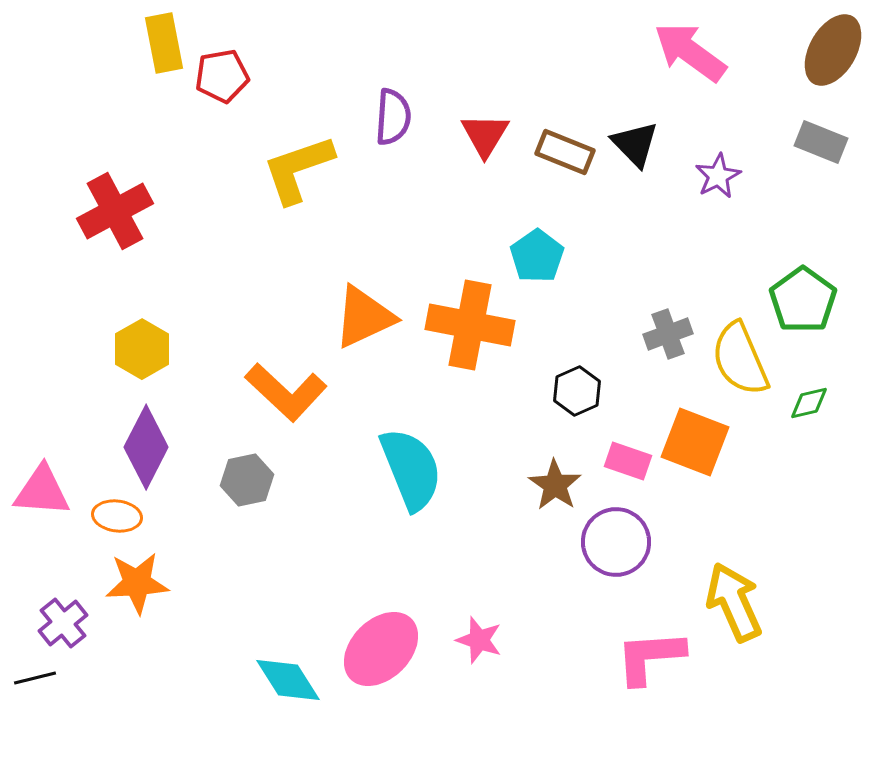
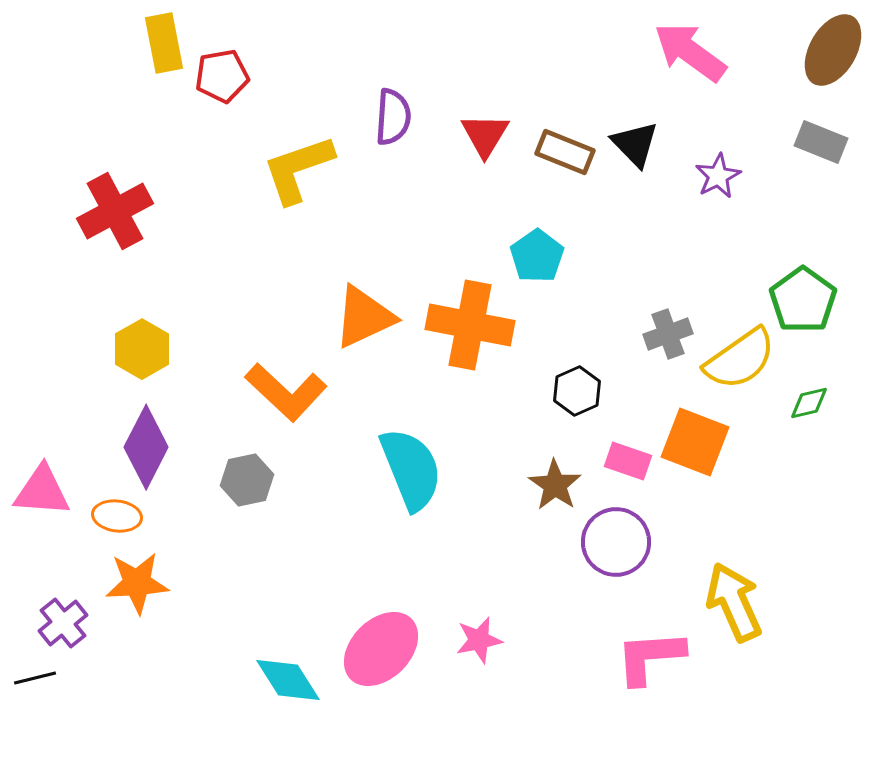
yellow semicircle: rotated 102 degrees counterclockwise
pink star: rotated 30 degrees counterclockwise
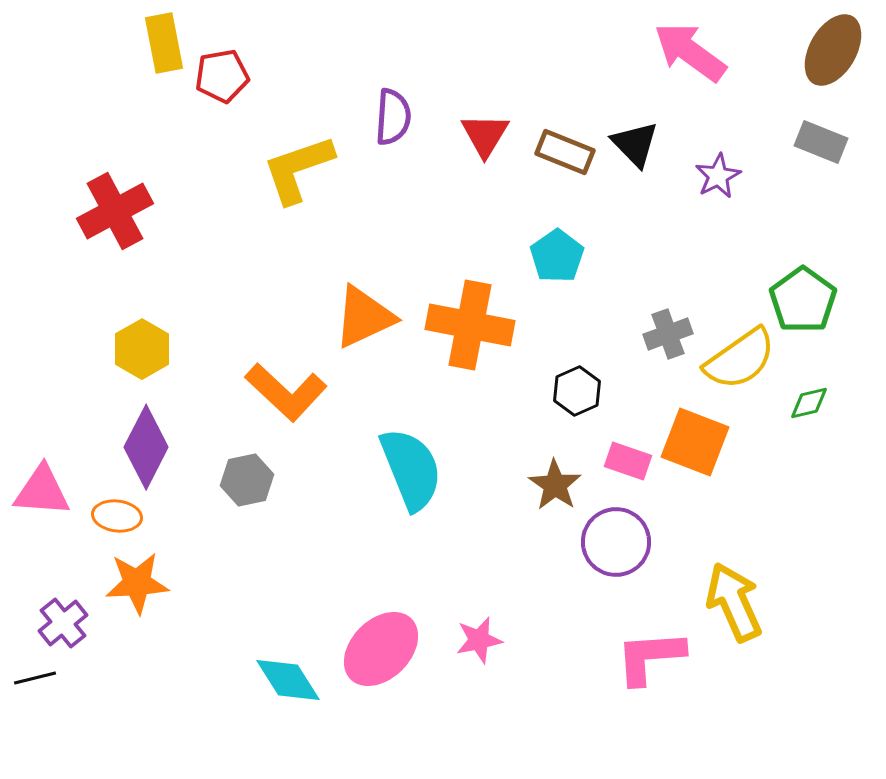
cyan pentagon: moved 20 px right
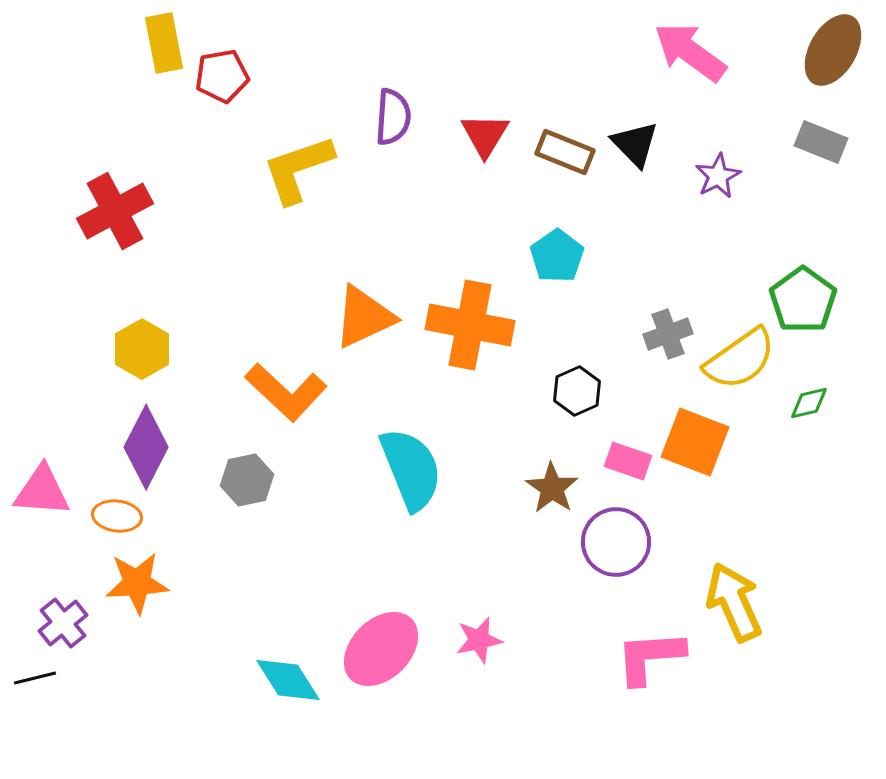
brown star: moved 3 px left, 3 px down
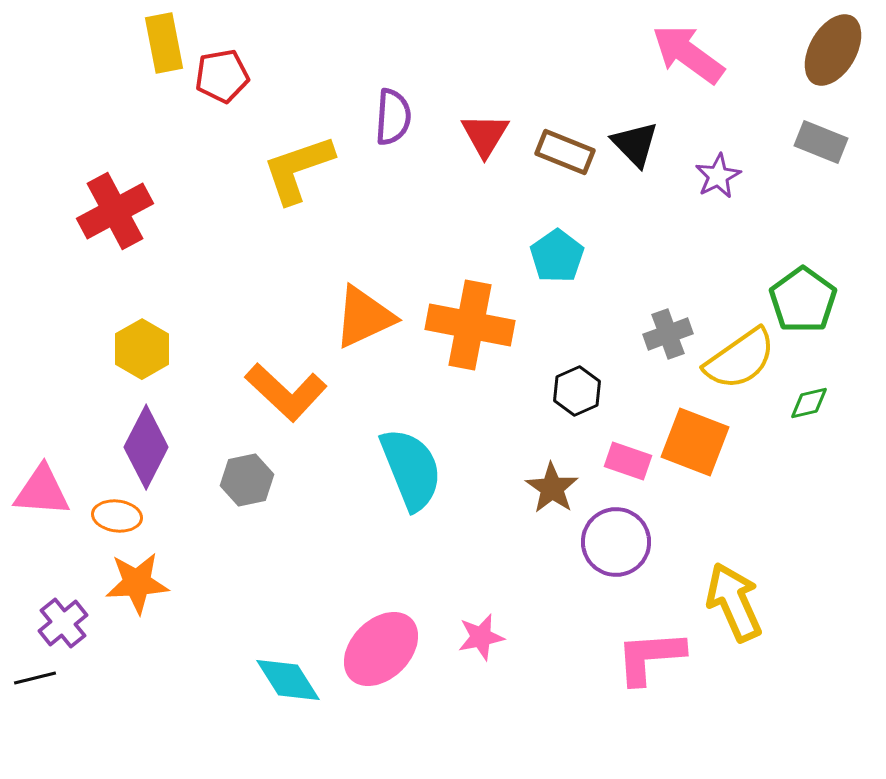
pink arrow: moved 2 px left, 2 px down
pink star: moved 2 px right, 3 px up
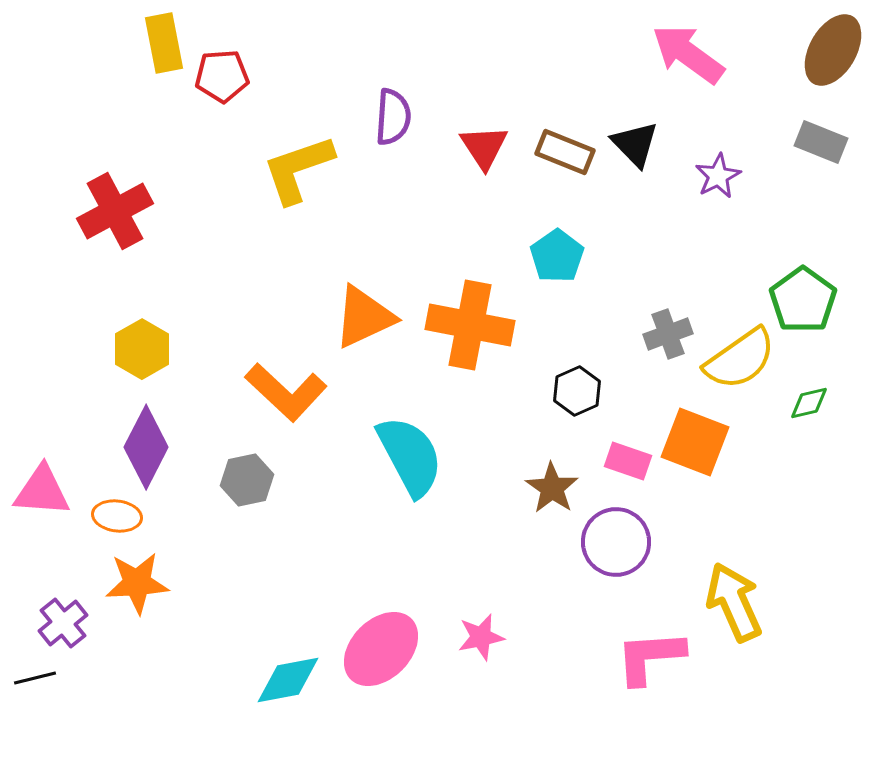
red pentagon: rotated 6 degrees clockwise
red triangle: moved 1 px left, 12 px down; rotated 4 degrees counterclockwise
cyan semicircle: moved 1 px left, 13 px up; rotated 6 degrees counterclockwise
cyan diamond: rotated 68 degrees counterclockwise
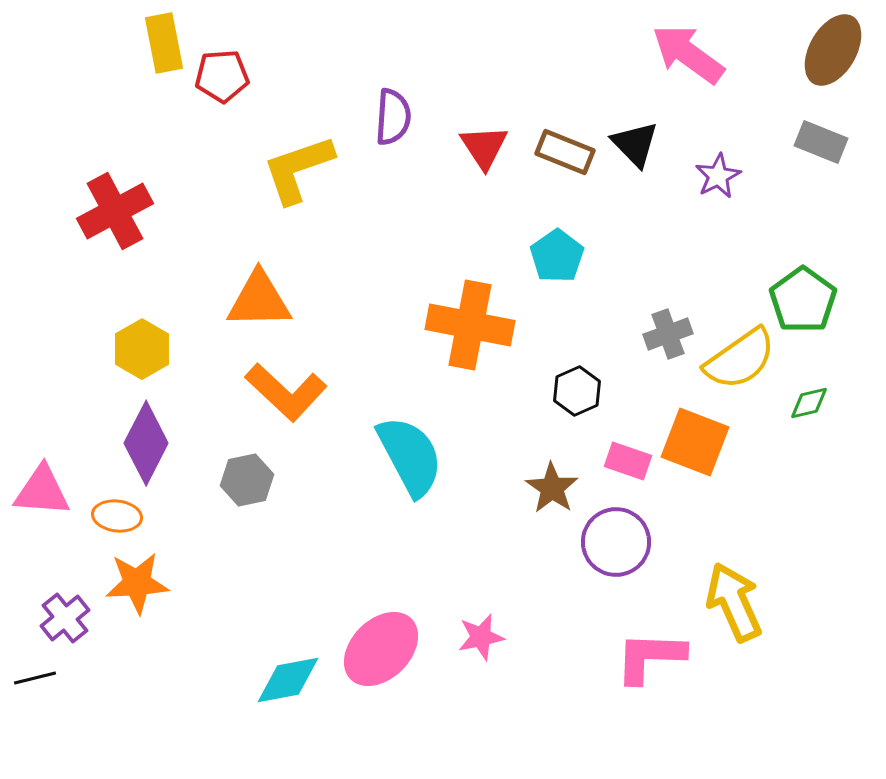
orange triangle: moved 105 px left, 17 px up; rotated 24 degrees clockwise
purple diamond: moved 4 px up
purple cross: moved 2 px right, 5 px up
pink L-shape: rotated 6 degrees clockwise
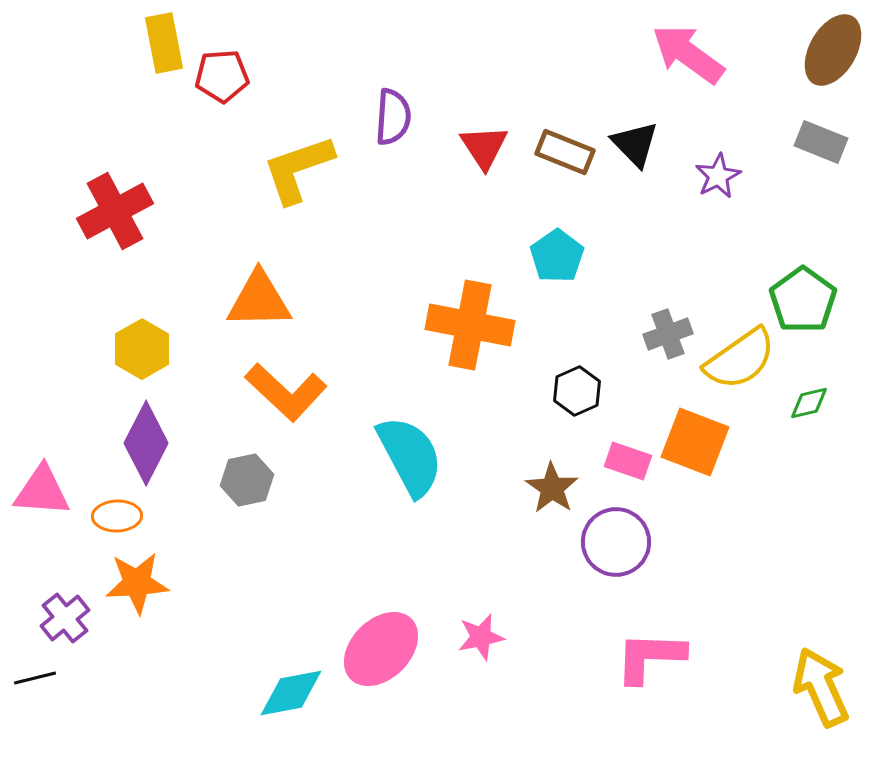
orange ellipse: rotated 9 degrees counterclockwise
yellow arrow: moved 87 px right, 85 px down
cyan diamond: moved 3 px right, 13 px down
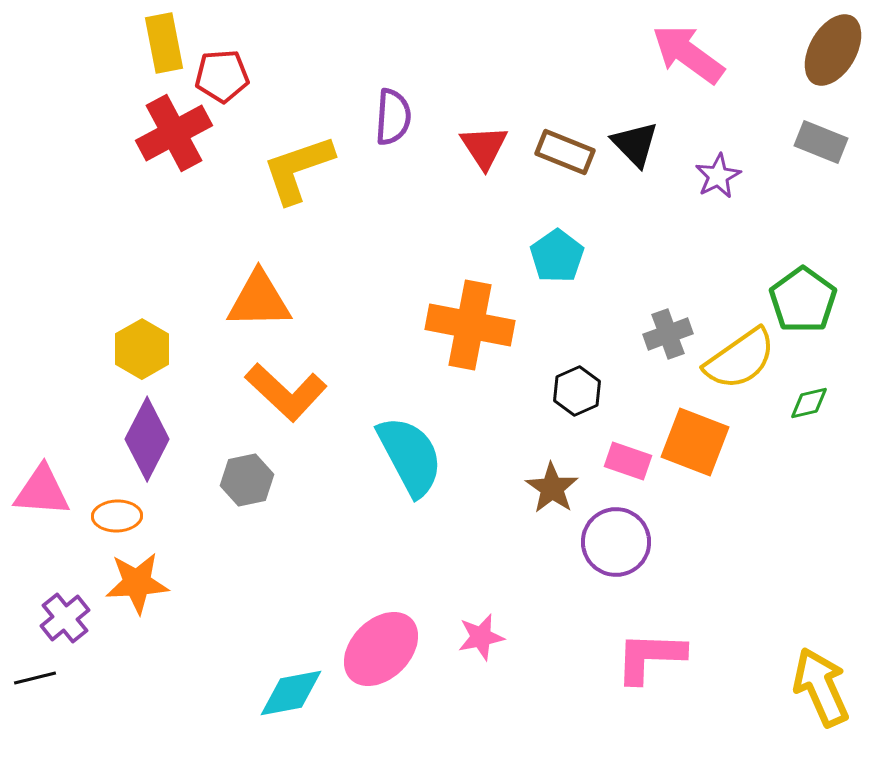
red cross: moved 59 px right, 78 px up
purple diamond: moved 1 px right, 4 px up
